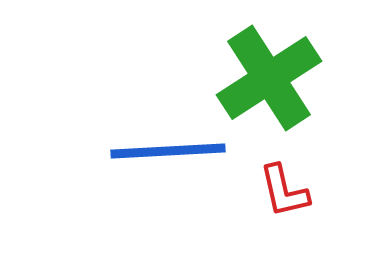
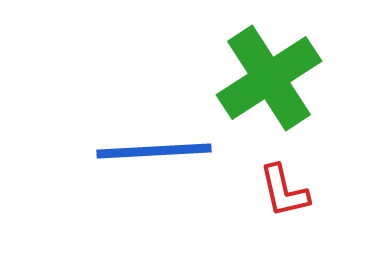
blue line: moved 14 px left
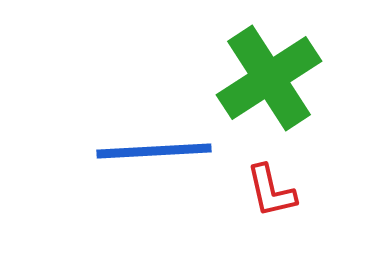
red L-shape: moved 13 px left
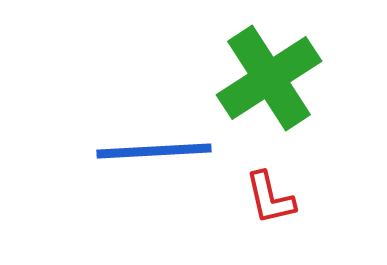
red L-shape: moved 1 px left, 7 px down
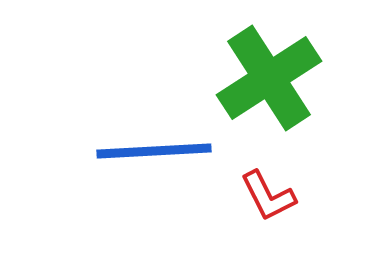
red L-shape: moved 2 px left, 2 px up; rotated 14 degrees counterclockwise
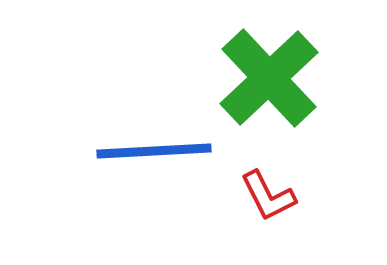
green cross: rotated 10 degrees counterclockwise
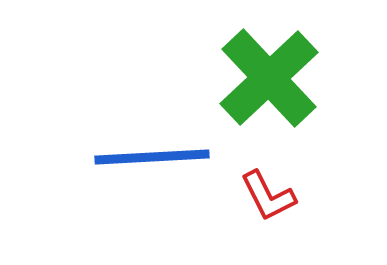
blue line: moved 2 px left, 6 px down
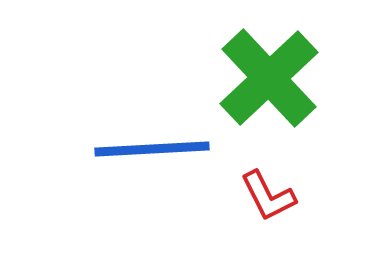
blue line: moved 8 px up
